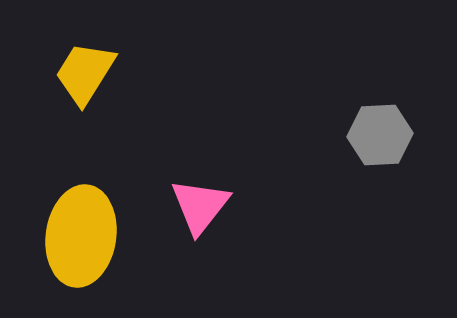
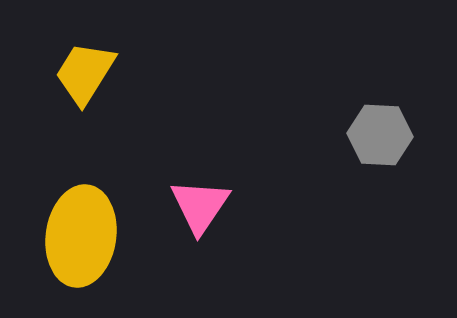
gray hexagon: rotated 6 degrees clockwise
pink triangle: rotated 4 degrees counterclockwise
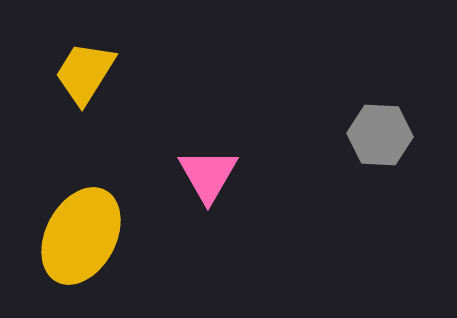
pink triangle: moved 8 px right, 31 px up; rotated 4 degrees counterclockwise
yellow ellipse: rotated 20 degrees clockwise
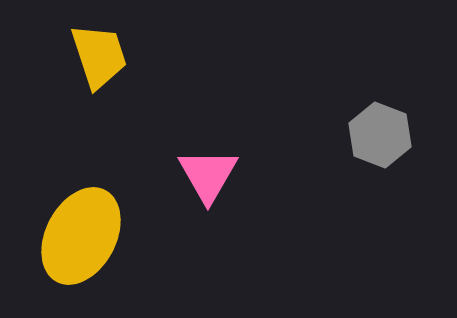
yellow trapezoid: moved 14 px right, 17 px up; rotated 130 degrees clockwise
gray hexagon: rotated 18 degrees clockwise
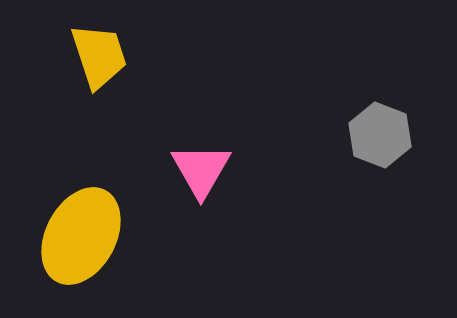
pink triangle: moved 7 px left, 5 px up
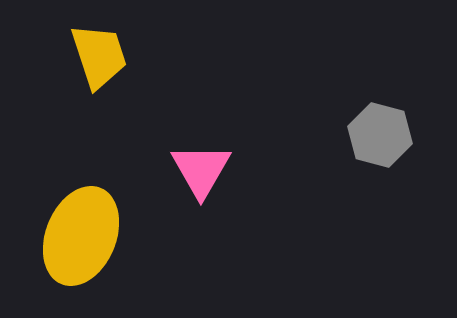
gray hexagon: rotated 6 degrees counterclockwise
yellow ellipse: rotated 6 degrees counterclockwise
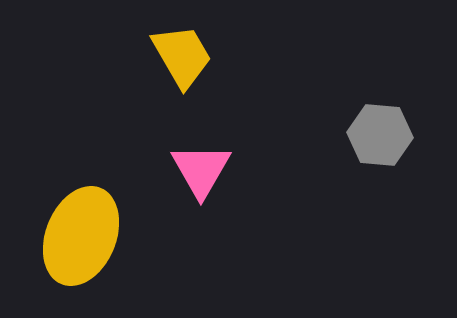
yellow trapezoid: moved 83 px right; rotated 12 degrees counterclockwise
gray hexagon: rotated 10 degrees counterclockwise
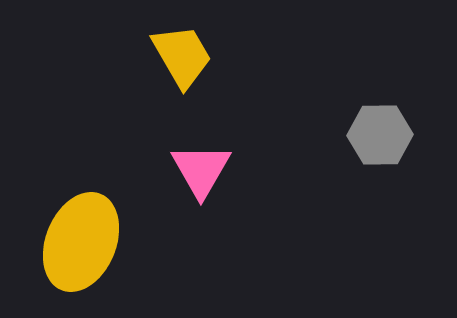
gray hexagon: rotated 6 degrees counterclockwise
yellow ellipse: moved 6 px down
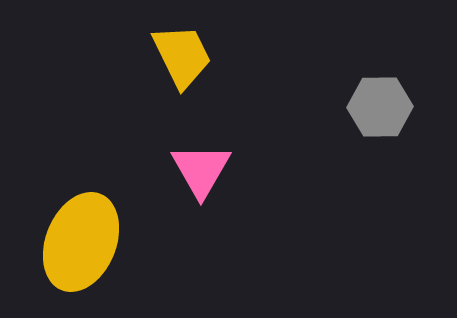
yellow trapezoid: rotated 4 degrees clockwise
gray hexagon: moved 28 px up
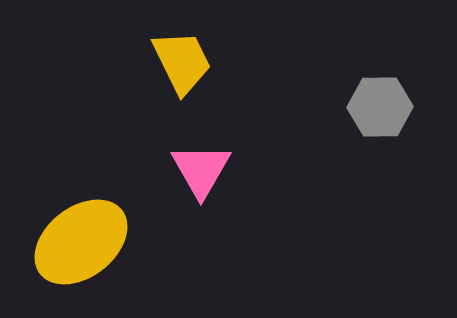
yellow trapezoid: moved 6 px down
yellow ellipse: rotated 30 degrees clockwise
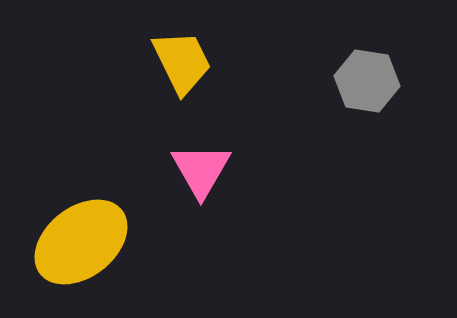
gray hexagon: moved 13 px left, 26 px up; rotated 10 degrees clockwise
